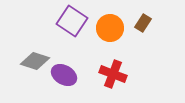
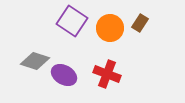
brown rectangle: moved 3 px left
red cross: moved 6 px left
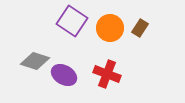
brown rectangle: moved 5 px down
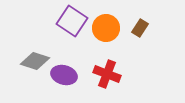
orange circle: moved 4 px left
purple ellipse: rotated 15 degrees counterclockwise
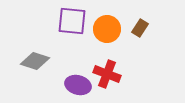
purple square: rotated 28 degrees counterclockwise
orange circle: moved 1 px right, 1 px down
purple ellipse: moved 14 px right, 10 px down
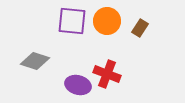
orange circle: moved 8 px up
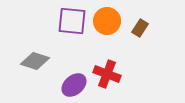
purple ellipse: moved 4 px left; rotated 55 degrees counterclockwise
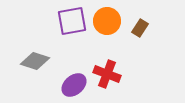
purple square: rotated 16 degrees counterclockwise
